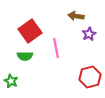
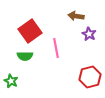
purple star: rotated 16 degrees counterclockwise
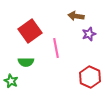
purple star: rotated 24 degrees clockwise
green semicircle: moved 1 px right, 6 px down
red hexagon: rotated 20 degrees counterclockwise
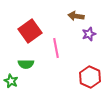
green semicircle: moved 2 px down
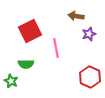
red square: rotated 10 degrees clockwise
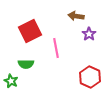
purple star: rotated 16 degrees counterclockwise
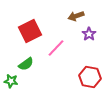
brown arrow: rotated 28 degrees counterclockwise
pink line: rotated 54 degrees clockwise
green semicircle: rotated 35 degrees counterclockwise
red hexagon: rotated 15 degrees counterclockwise
green star: rotated 16 degrees counterclockwise
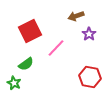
green star: moved 3 px right, 2 px down; rotated 16 degrees clockwise
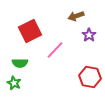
purple star: moved 1 px down
pink line: moved 1 px left, 2 px down
green semicircle: moved 6 px left, 1 px up; rotated 35 degrees clockwise
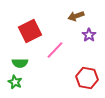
red hexagon: moved 3 px left, 1 px down
green star: moved 1 px right, 1 px up
